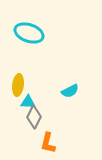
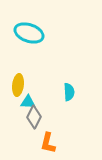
cyan semicircle: moved 1 px left, 1 px down; rotated 66 degrees counterclockwise
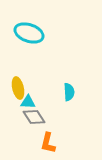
yellow ellipse: moved 3 px down; rotated 20 degrees counterclockwise
gray diamond: rotated 60 degrees counterclockwise
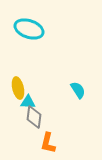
cyan ellipse: moved 4 px up
cyan semicircle: moved 9 px right, 2 px up; rotated 30 degrees counterclockwise
gray diamond: rotated 40 degrees clockwise
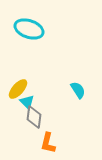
yellow ellipse: moved 1 px down; rotated 55 degrees clockwise
cyan triangle: moved 1 px left; rotated 42 degrees clockwise
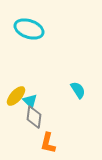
yellow ellipse: moved 2 px left, 7 px down
cyan triangle: moved 3 px right, 1 px up
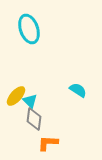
cyan ellipse: rotated 52 degrees clockwise
cyan semicircle: rotated 24 degrees counterclockwise
gray diamond: moved 2 px down
orange L-shape: rotated 80 degrees clockwise
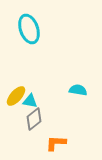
cyan semicircle: rotated 24 degrees counterclockwise
cyan triangle: rotated 35 degrees counterclockwise
gray diamond: rotated 45 degrees clockwise
orange L-shape: moved 8 px right
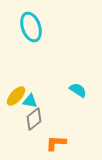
cyan ellipse: moved 2 px right, 2 px up
cyan semicircle: rotated 24 degrees clockwise
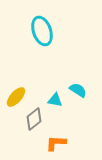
cyan ellipse: moved 11 px right, 4 px down
yellow ellipse: moved 1 px down
cyan triangle: moved 25 px right, 1 px up
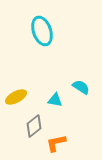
cyan semicircle: moved 3 px right, 3 px up
yellow ellipse: rotated 20 degrees clockwise
gray diamond: moved 7 px down
orange L-shape: rotated 15 degrees counterclockwise
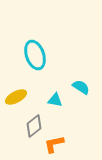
cyan ellipse: moved 7 px left, 24 px down
orange L-shape: moved 2 px left, 1 px down
